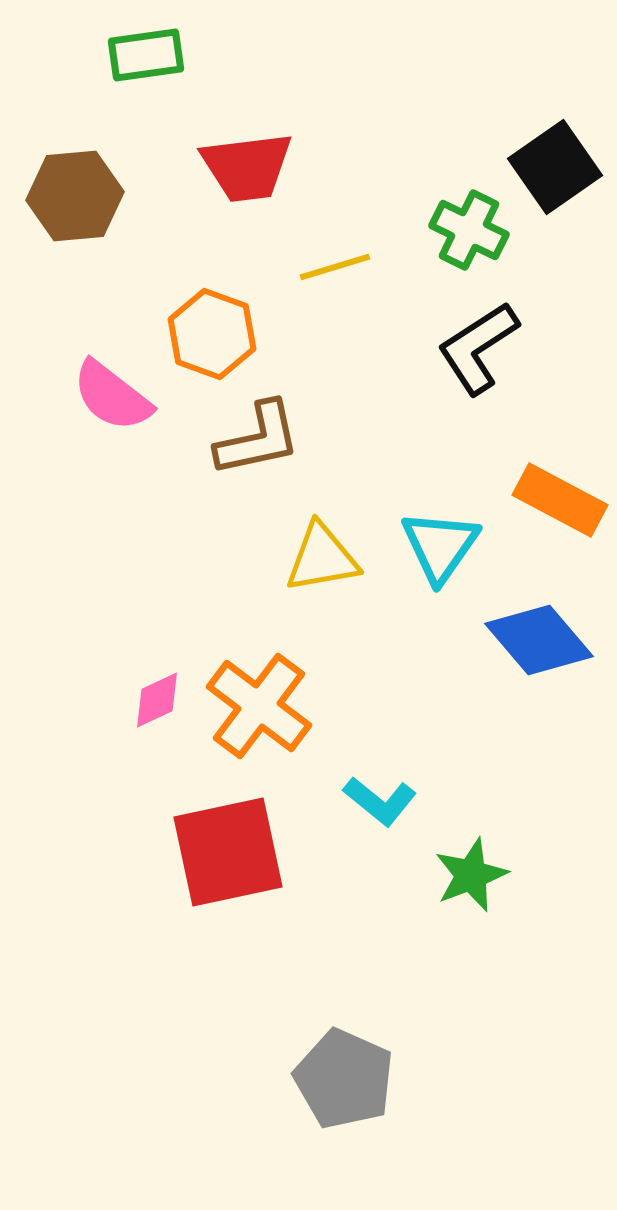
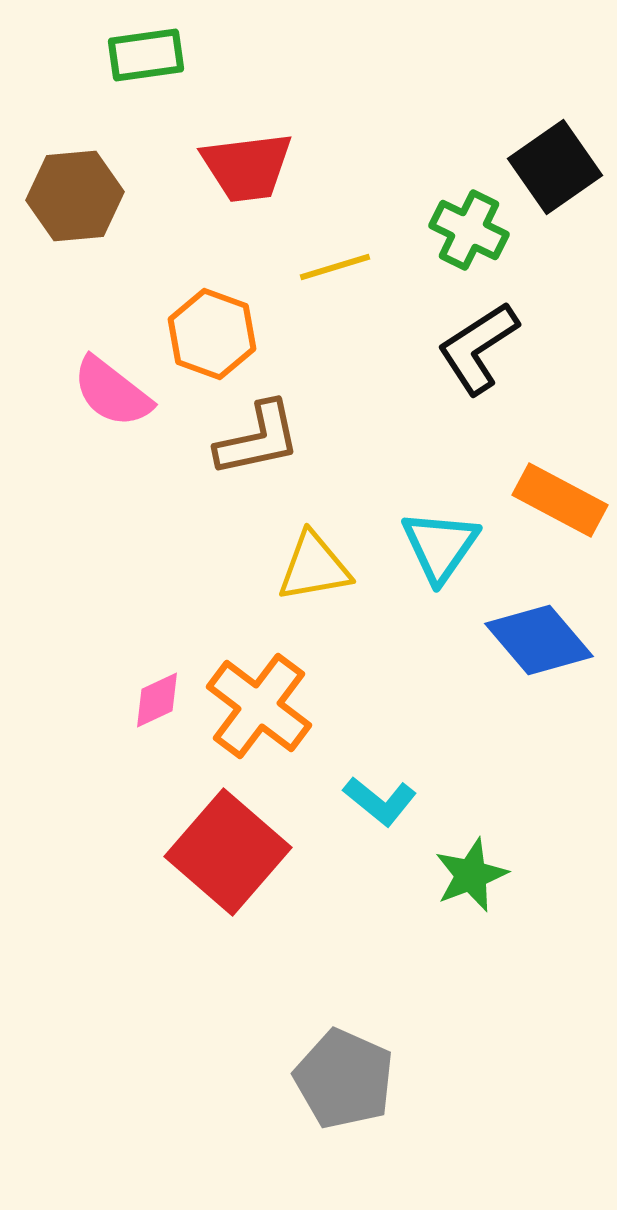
pink semicircle: moved 4 px up
yellow triangle: moved 8 px left, 9 px down
red square: rotated 37 degrees counterclockwise
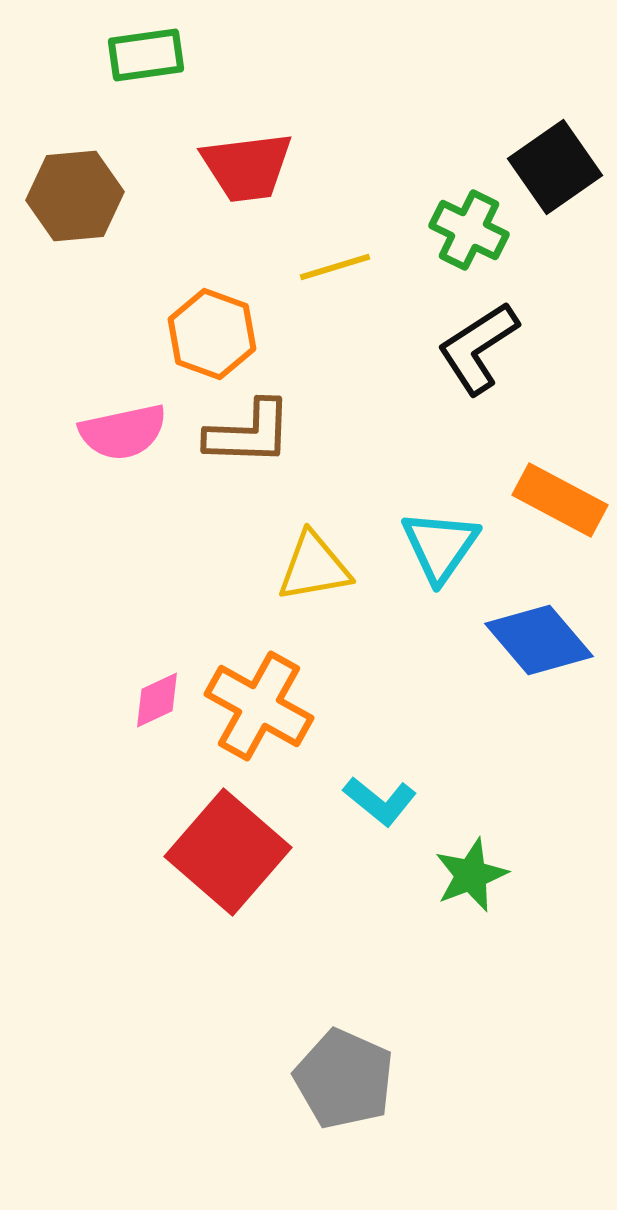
pink semicircle: moved 11 px right, 40 px down; rotated 50 degrees counterclockwise
brown L-shape: moved 9 px left, 6 px up; rotated 14 degrees clockwise
orange cross: rotated 8 degrees counterclockwise
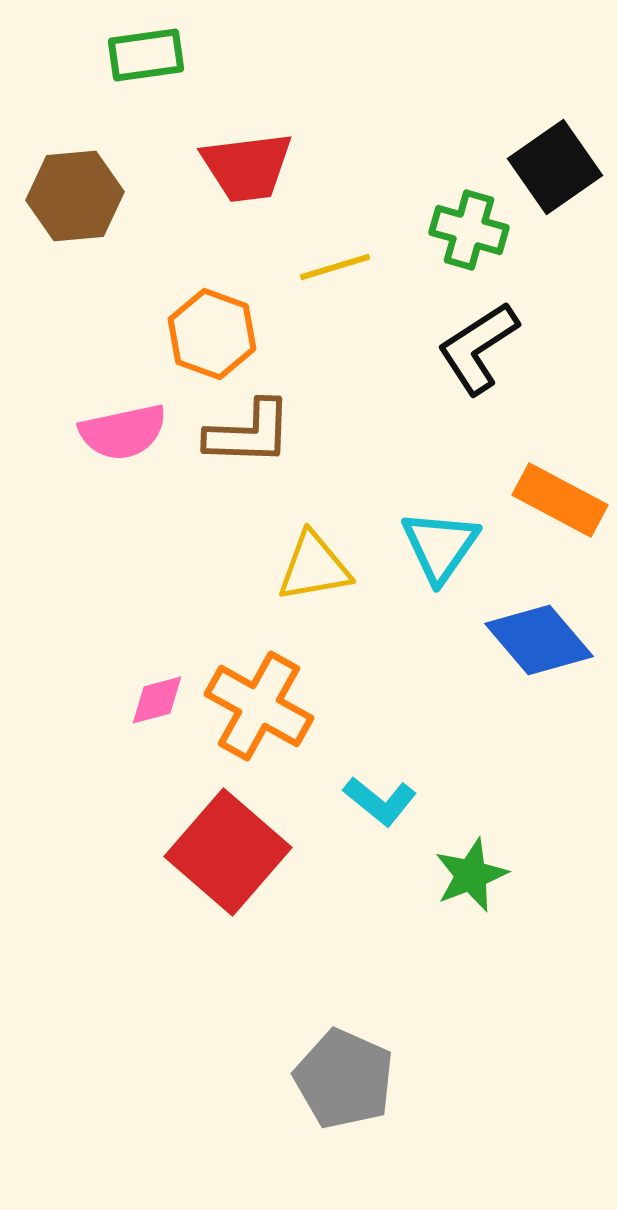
green cross: rotated 10 degrees counterclockwise
pink diamond: rotated 10 degrees clockwise
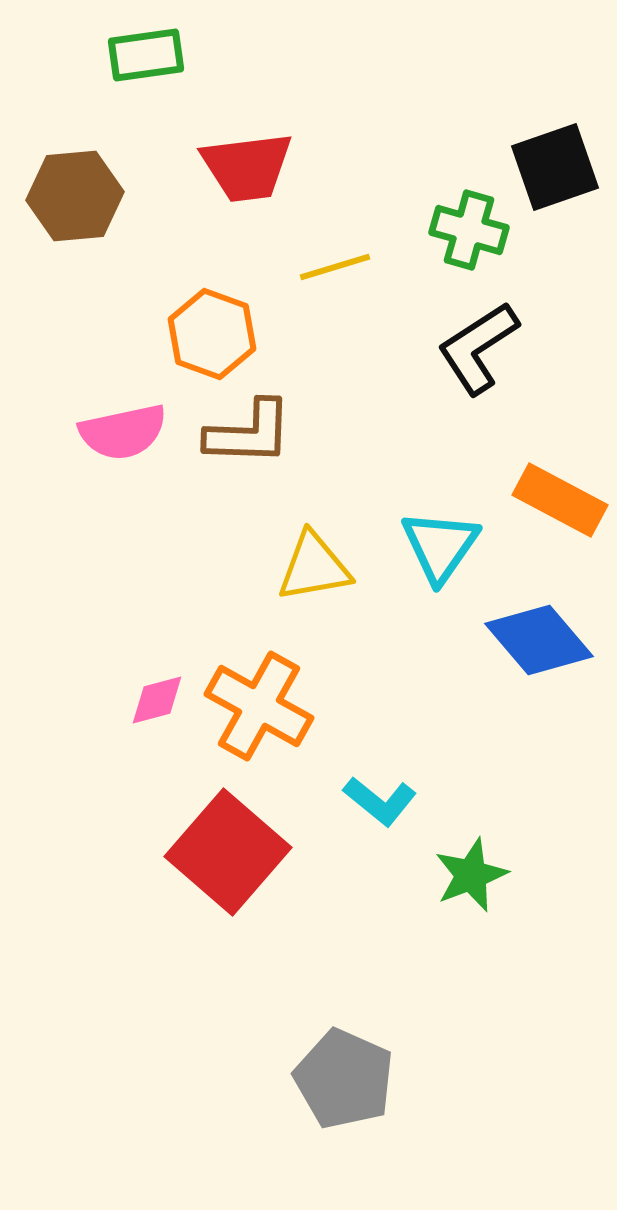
black square: rotated 16 degrees clockwise
